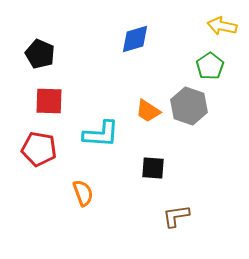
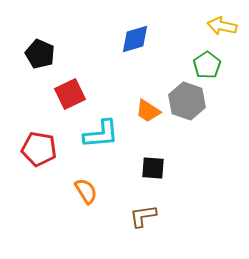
green pentagon: moved 3 px left, 1 px up
red square: moved 21 px right, 7 px up; rotated 28 degrees counterclockwise
gray hexagon: moved 2 px left, 5 px up
cyan L-shape: rotated 9 degrees counterclockwise
orange semicircle: moved 3 px right, 2 px up; rotated 12 degrees counterclockwise
brown L-shape: moved 33 px left
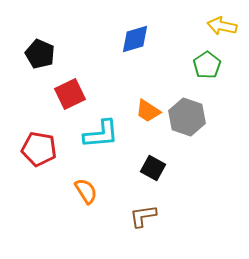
gray hexagon: moved 16 px down
black square: rotated 25 degrees clockwise
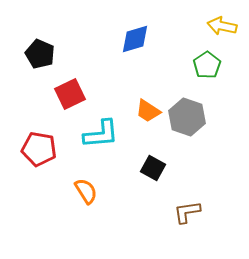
brown L-shape: moved 44 px right, 4 px up
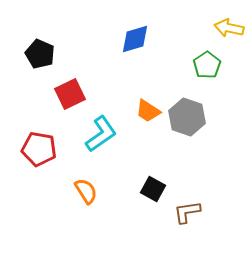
yellow arrow: moved 7 px right, 2 px down
cyan L-shape: rotated 30 degrees counterclockwise
black square: moved 21 px down
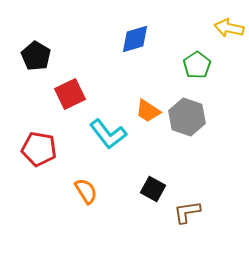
black pentagon: moved 4 px left, 2 px down; rotated 8 degrees clockwise
green pentagon: moved 10 px left
cyan L-shape: moved 7 px right; rotated 87 degrees clockwise
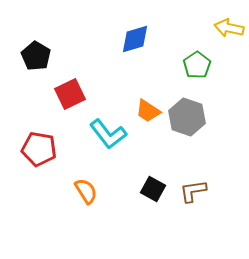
brown L-shape: moved 6 px right, 21 px up
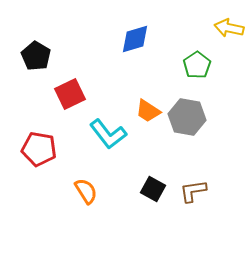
gray hexagon: rotated 9 degrees counterclockwise
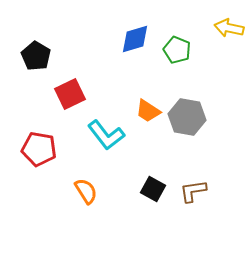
green pentagon: moved 20 px left, 15 px up; rotated 16 degrees counterclockwise
cyan L-shape: moved 2 px left, 1 px down
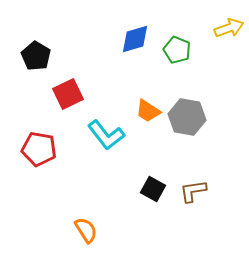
yellow arrow: rotated 148 degrees clockwise
red square: moved 2 px left
orange semicircle: moved 39 px down
